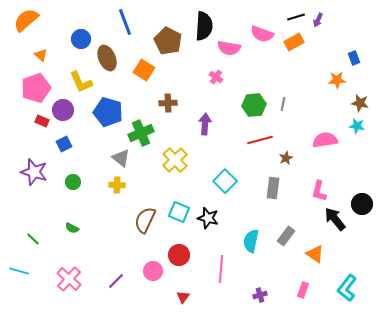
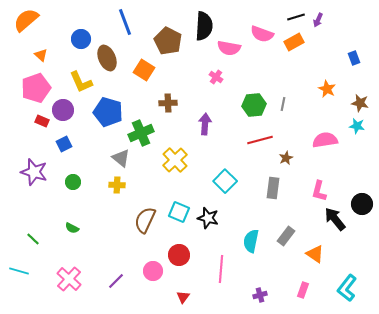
orange star at (337, 80): moved 10 px left, 9 px down; rotated 30 degrees clockwise
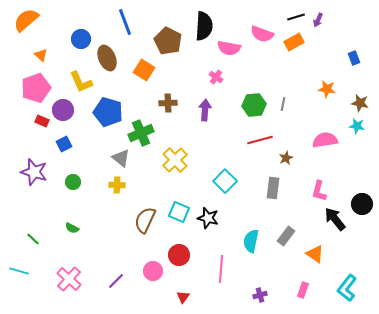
orange star at (327, 89): rotated 18 degrees counterclockwise
purple arrow at (205, 124): moved 14 px up
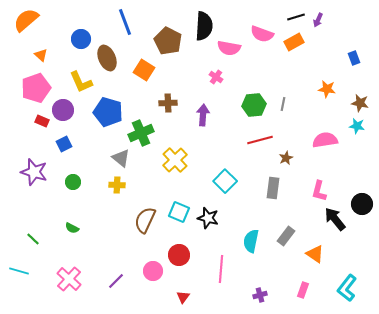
purple arrow at (205, 110): moved 2 px left, 5 px down
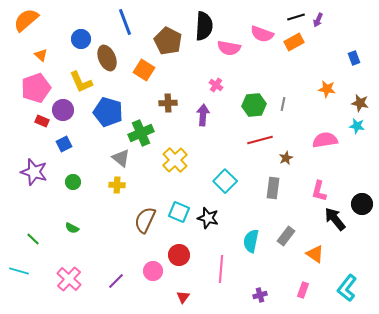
pink cross at (216, 77): moved 8 px down
